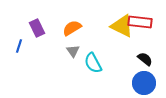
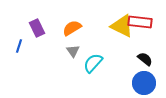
cyan semicircle: rotated 70 degrees clockwise
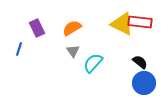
yellow triangle: moved 2 px up
blue line: moved 3 px down
black semicircle: moved 5 px left, 3 px down
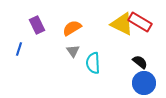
red rectangle: rotated 25 degrees clockwise
purple rectangle: moved 3 px up
cyan semicircle: rotated 45 degrees counterclockwise
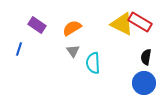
purple rectangle: rotated 30 degrees counterclockwise
black semicircle: moved 6 px right, 5 px up; rotated 119 degrees counterclockwise
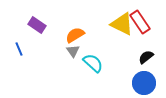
red rectangle: rotated 25 degrees clockwise
orange semicircle: moved 3 px right, 7 px down
blue line: rotated 40 degrees counterclockwise
black semicircle: rotated 42 degrees clockwise
cyan semicircle: rotated 135 degrees clockwise
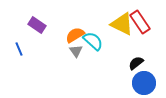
gray triangle: moved 3 px right
black semicircle: moved 10 px left, 6 px down
cyan semicircle: moved 22 px up
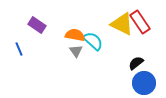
orange semicircle: rotated 42 degrees clockwise
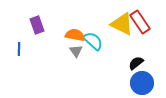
purple rectangle: rotated 36 degrees clockwise
blue line: rotated 24 degrees clockwise
blue circle: moved 2 px left
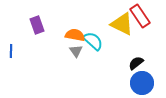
red rectangle: moved 6 px up
blue line: moved 8 px left, 2 px down
